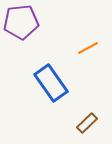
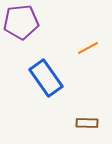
blue rectangle: moved 5 px left, 5 px up
brown rectangle: rotated 45 degrees clockwise
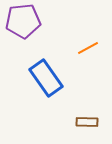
purple pentagon: moved 2 px right, 1 px up
brown rectangle: moved 1 px up
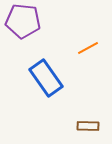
purple pentagon: rotated 12 degrees clockwise
brown rectangle: moved 1 px right, 4 px down
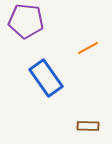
purple pentagon: moved 3 px right
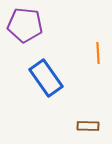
purple pentagon: moved 1 px left, 4 px down
orange line: moved 10 px right, 5 px down; rotated 65 degrees counterclockwise
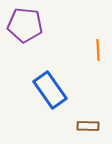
orange line: moved 3 px up
blue rectangle: moved 4 px right, 12 px down
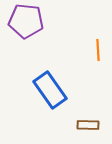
purple pentagon: moved 1 px right, 4 px up
brown rectangle: moved 1 px up
